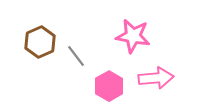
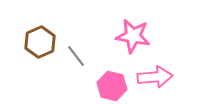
pink arrow: moved 1 px left, 1 px up
pink hexagon: moved 3 px right; rotated 16 degrees counterclockwise
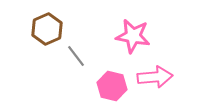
brown hexagon: moved 7 px right, 13 px up
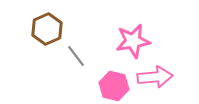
pink star: moved 5 px down; rotated 20 degrees counterclockwise
pink hexagon: moved 2 px right
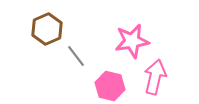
pink star: moved 1 px left
pink arrow: rotated 72 degrees counterclockwise
pink hexagon: moved 4 px left
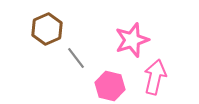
pink star: moved 1 px up; rotated 8 degrees counterclockwise
gray line: moved 2 px down
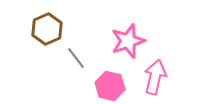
pink star: moved 4 px left, 1 px down
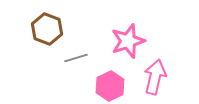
brown hexagon: rotated 16 degrees counterclockwise
gray line: rotated 70 degrees counterclockwise
pink hexagon: rotated 20 degrees clockwise
